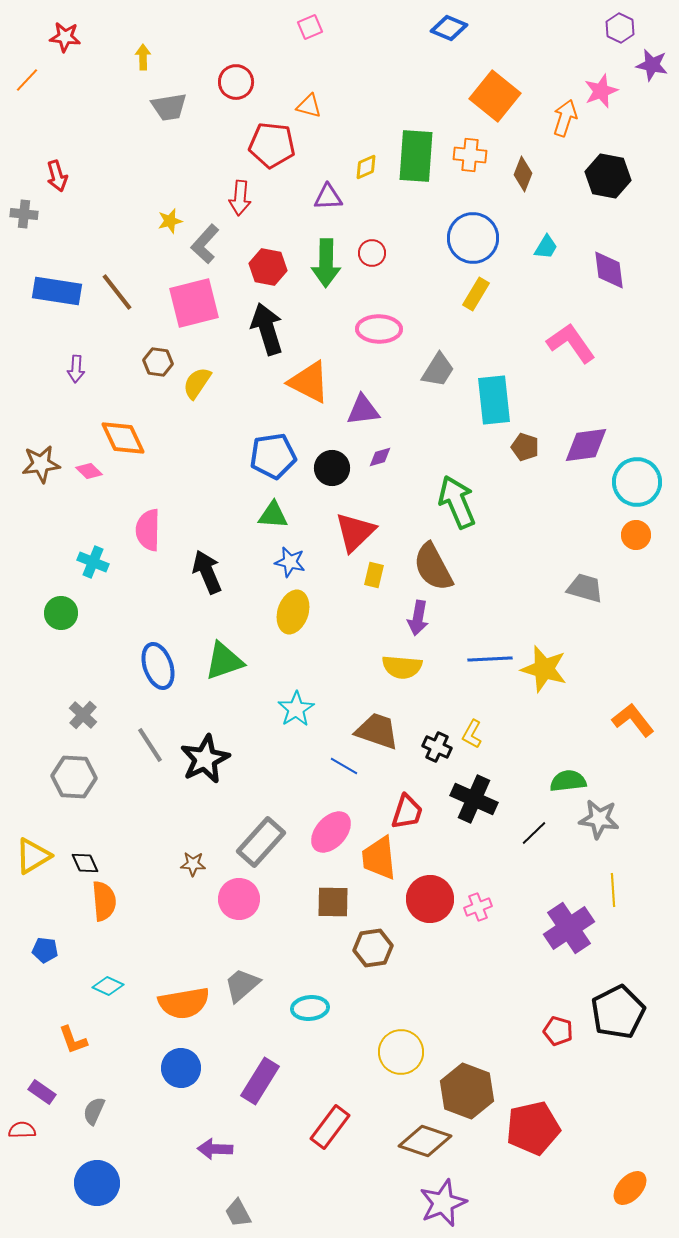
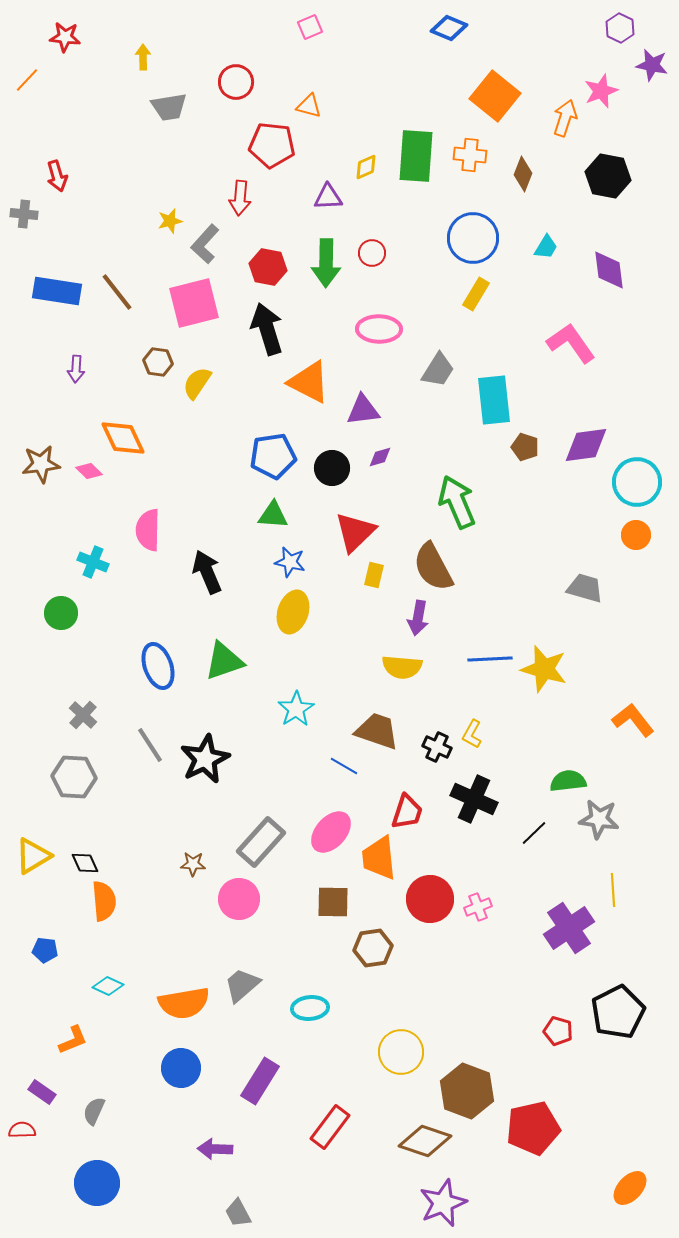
orange L-shape at (73, 1040): rotated 92 degrees counterclockwise
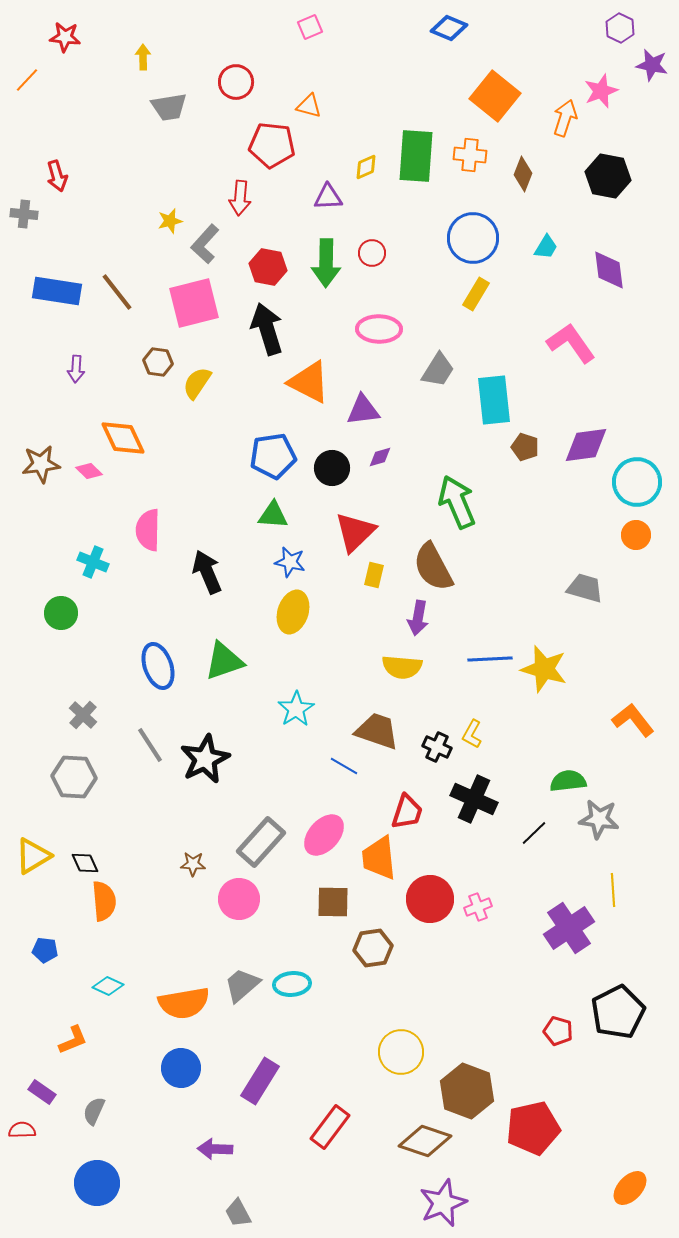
pink ellipse at (331, 832): moved 7 px left, 3 px down
cyan ellipse at (310, 1008): moved 18 px left, 24 px up
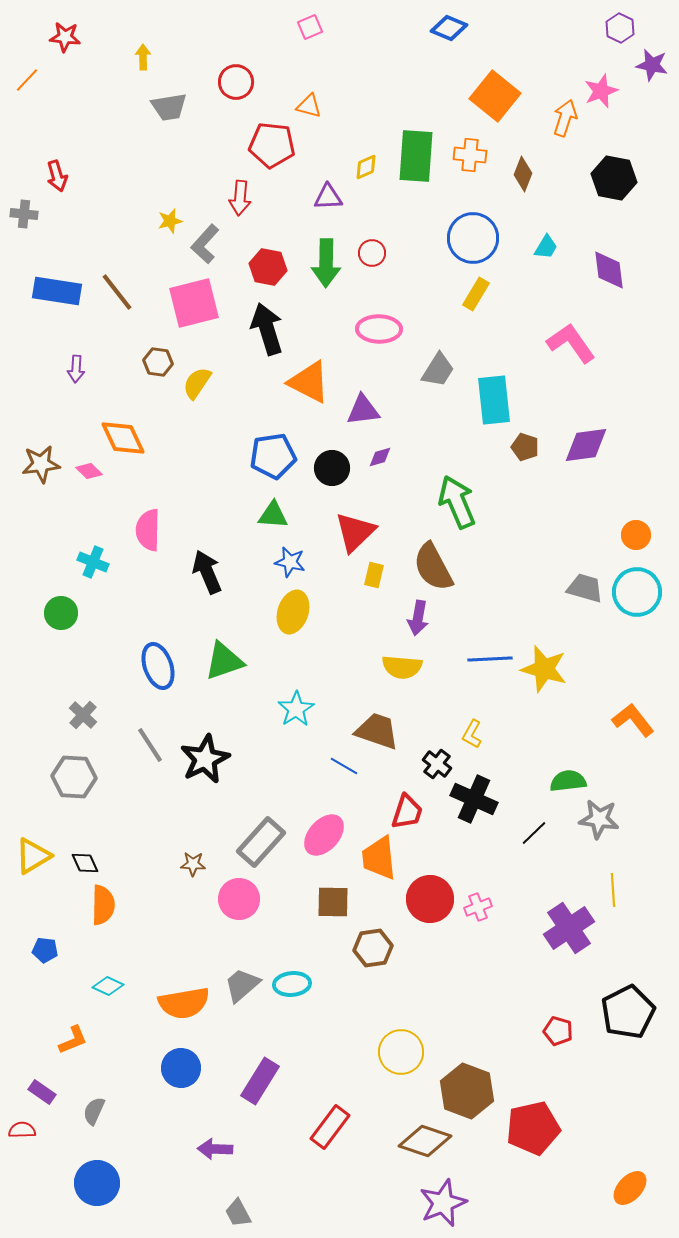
black hexagon at (608, 176): moved 6 px right, 2 px down
cyan circle at (637, 482): moved 110 px down
black cross at (437, 747): moved 17 px down; rotated 12 degrees clockwise
orange semicircle at (104, 901): moved 1 px left, 4 px down; rotated 6 degrees clockwise
black pentagon at (618, 1012): moved 10 px right
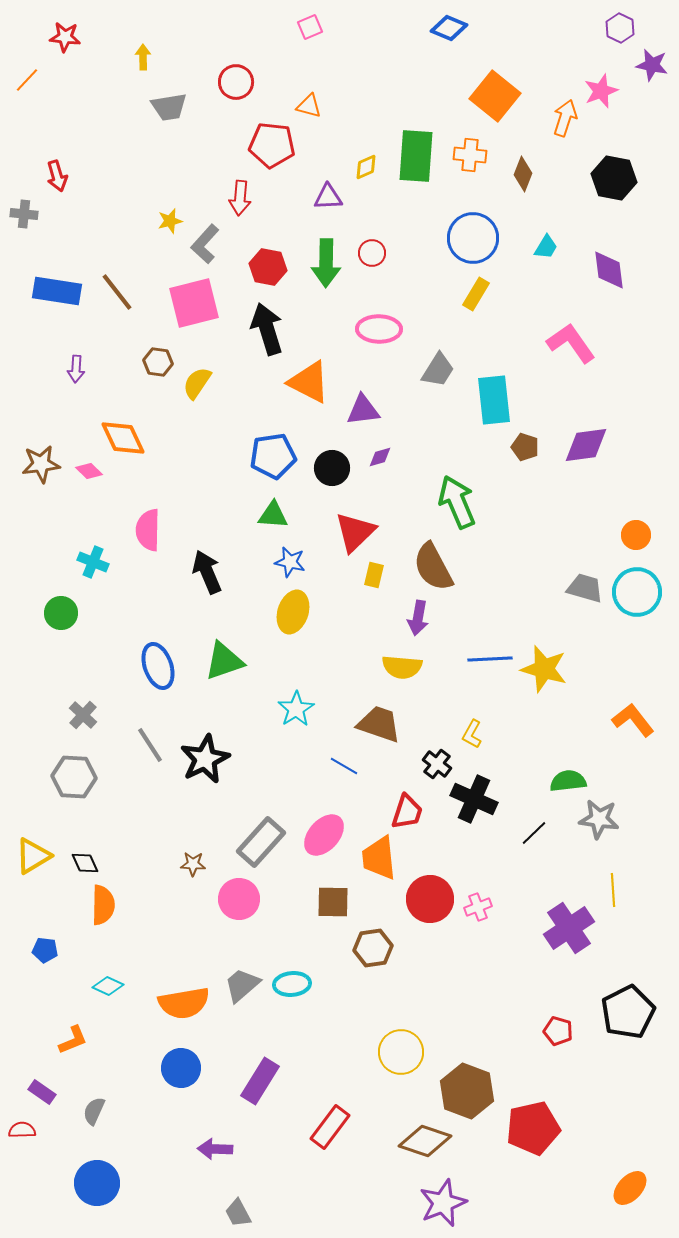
brown trapezoid at (377, 731): moved 2 px right, 7 px up
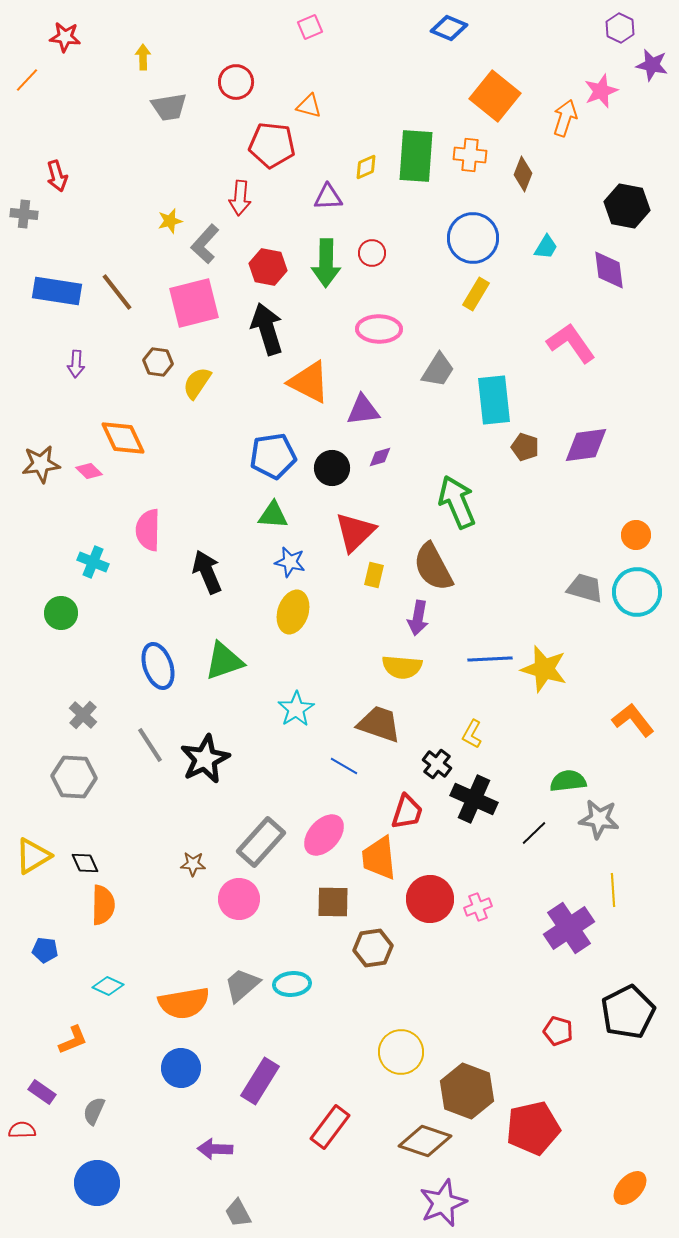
black hexagon at (614, 178): moved 13 px right, 28 px down
purple arrow at (76, 369): moved 5 px up
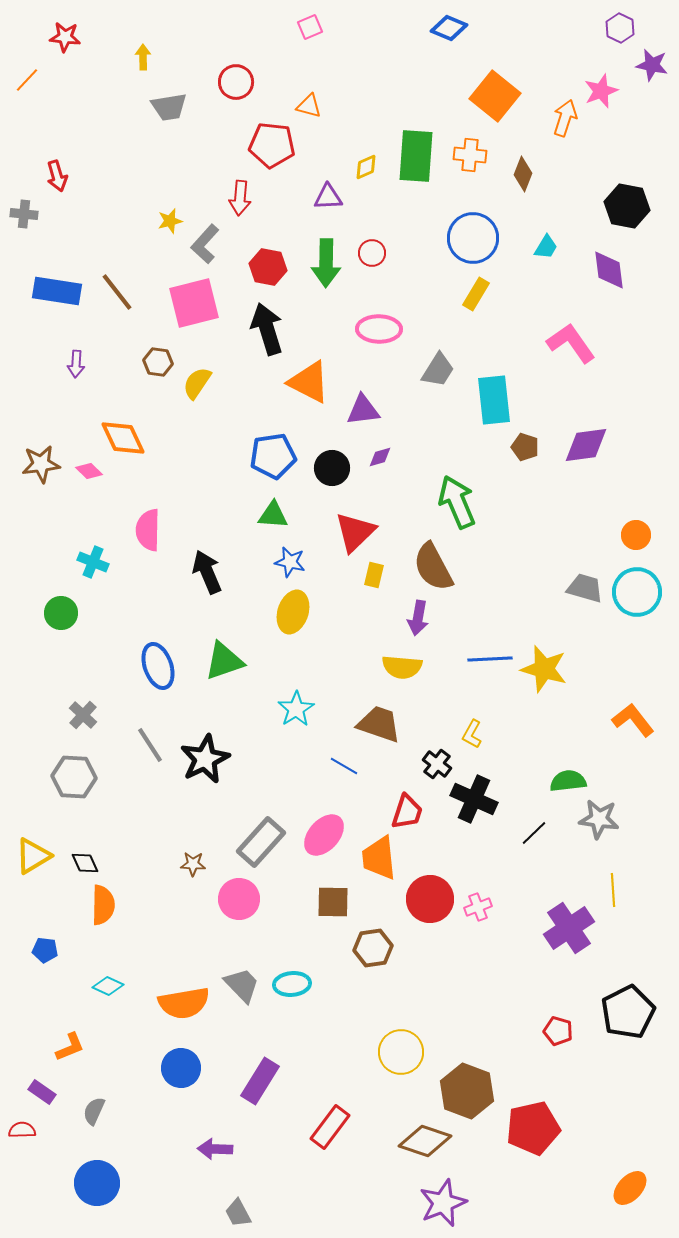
gray trapezoid at (242, 985): rotated 87 degrees clockwise
orange L-shape at (73, 1040): moved 3 px left, 7 px down
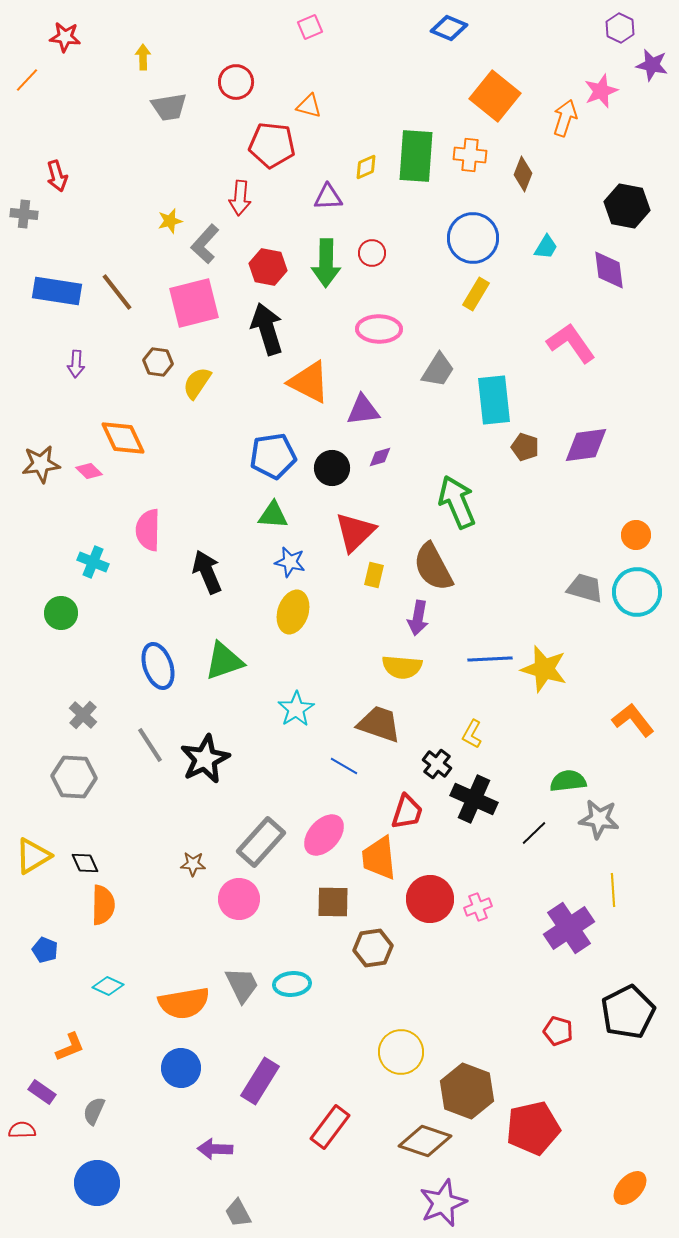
blue pentagon at (45, 950): rotated 15 degrees clockwise
gray trapezoid at (242, 985): rotated 18 degrees clockwise
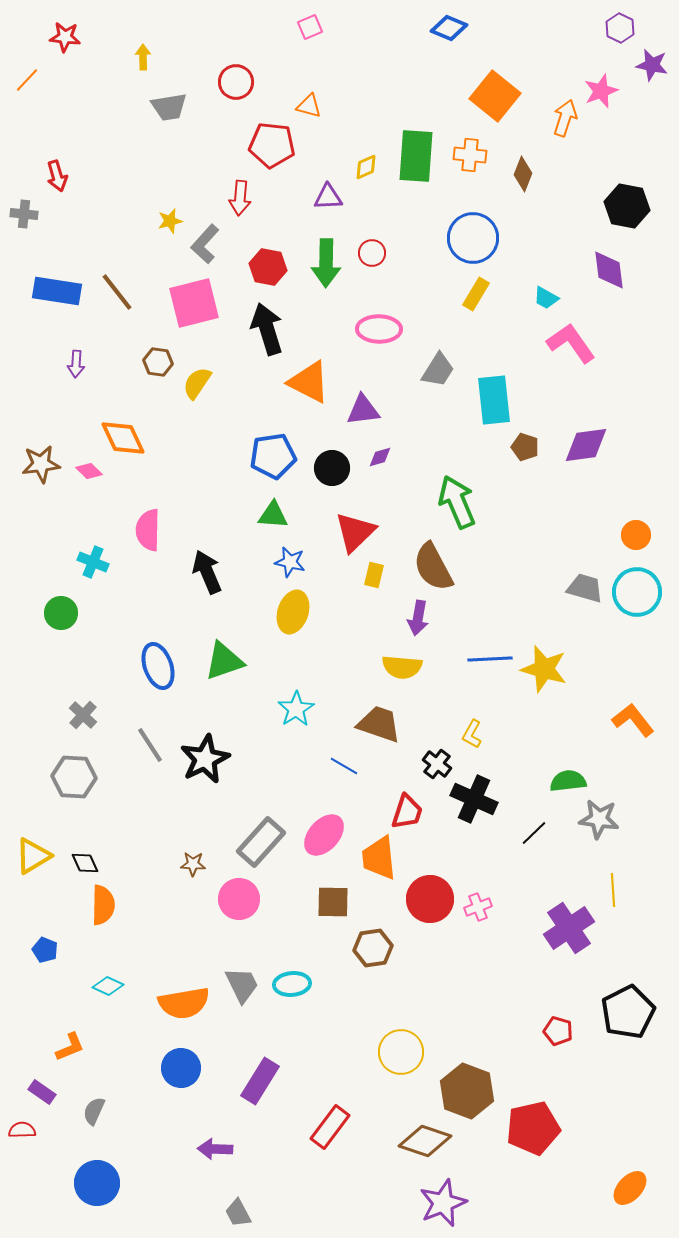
cyan trapezoid at (546, 247): moved 51 px down; rotated 88 degrees clockwise
